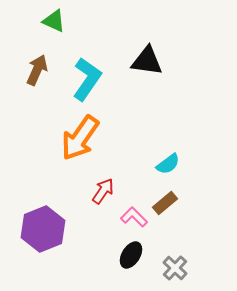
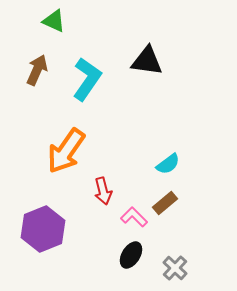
orange arrow: moved 14 px left, 13 px down
red arrow: rotated 132 degrees clockwise
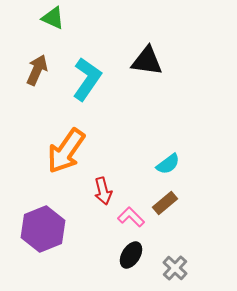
green triangle: moved 1 px left, 3 px up
pink L-shape: moved 3 px left
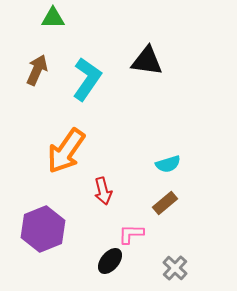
green triangle: rotated 25 degrees counterclockwise
cyan semicircle: rotated 20 degrees clockwise
pink L-shape: moved 17 px down; rotated 44 degrees counterclockwise
black ellipse: moved 21 px left, 6 px down; rotated 8 degrees clockwise
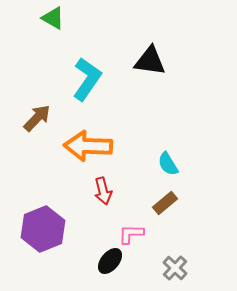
green triangle: rotated 30 degrees clockwise
black triangle: moved 3 px right
brown arrow: moved 48 px down; rotated 20 degrees clockwise
orange arrow: moved 22 px right, 5 px up; rotated 57 degrees clockwise
cyan semicircle: rotated 75 degrees clockwise
